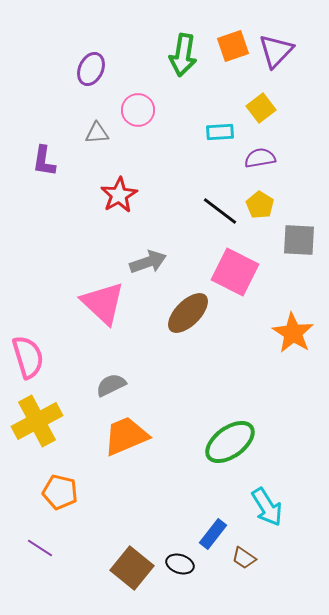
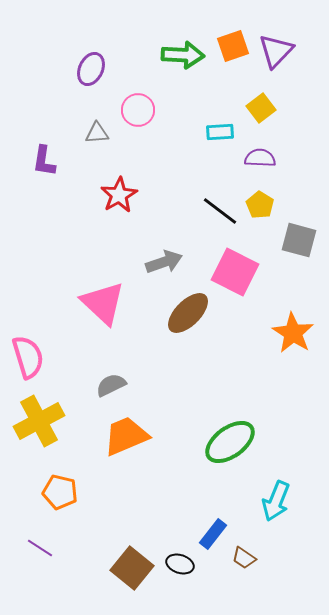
green arrow: rotated 96 degrees counterclockwise
purple semicircle: rotated 12 degrees clockwise
gray square: rotated 12 degrees clockwise
gray arrow: moved 16 px right
yellow cross: moved 2 px right
cyan arrow: moved 9 px right, 6 px up; rotated 54 degrees clockwise
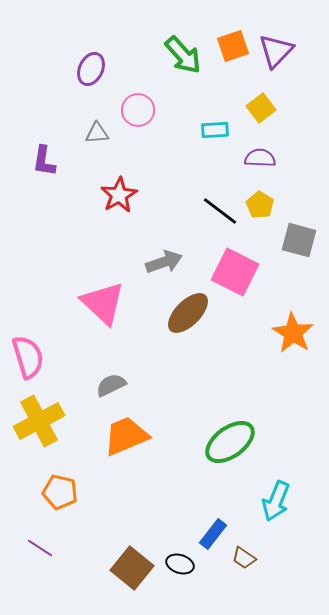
green arrow: rotated 45 degrees clockwise
cyan rectangle: moved 5 px left, 2 px up
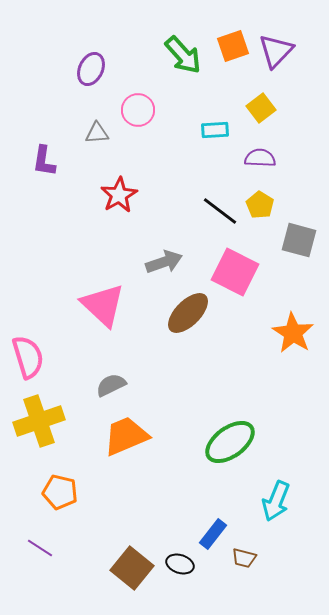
pink triangle: moved 2 px down
yellow cross: rotated 9 degrees clockwise
brown trapezoid: rotated 20 degrees counterclockwise
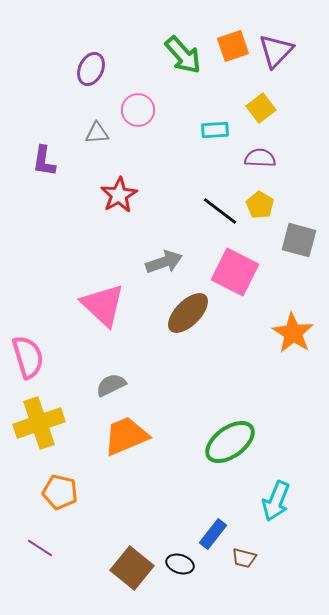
yellow cross: moved 2 px down
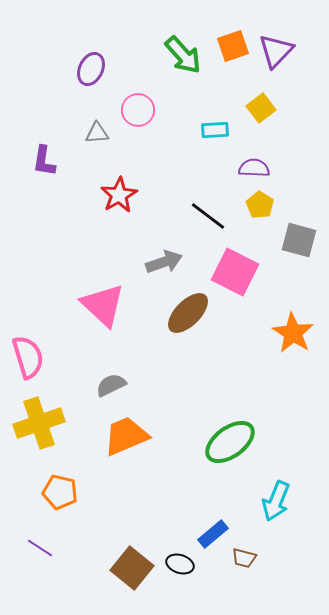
purple semicircle: moved 6 px left, 10 px down
black line: moved 12 px left, 5 px down
blue rectangle: rotated 12 degrees clockwise
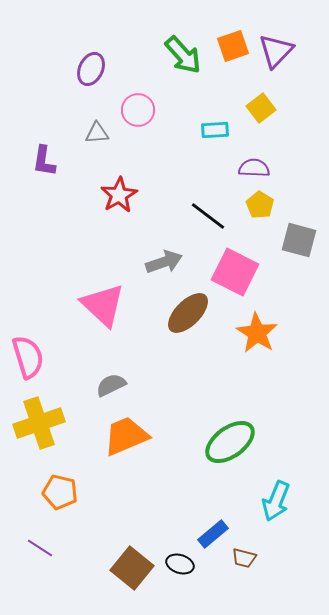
orange star: moved 36 px left
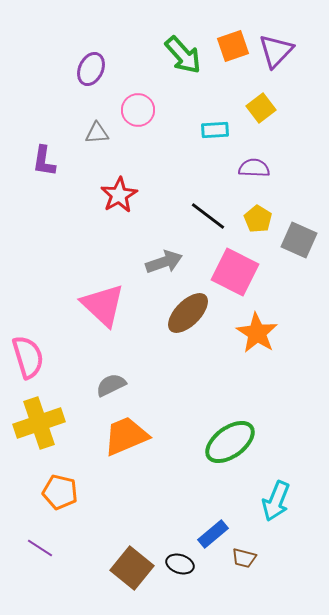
yellow pentagon: moved 2 px left, 14 px down
gray square: rotated 9 degrees clockwise
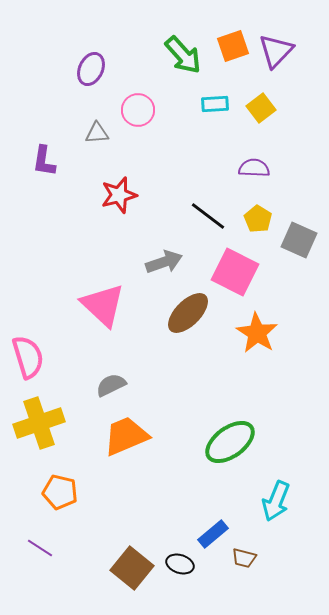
cyan rectangle: moved 26 px up
red star: rotated 15 degrees clockwise
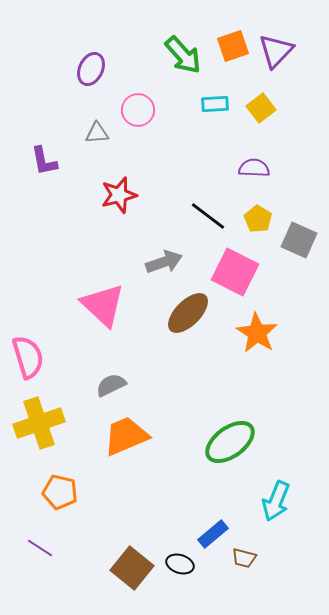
purple L-shape: rotated 20 degrees counterclockwise
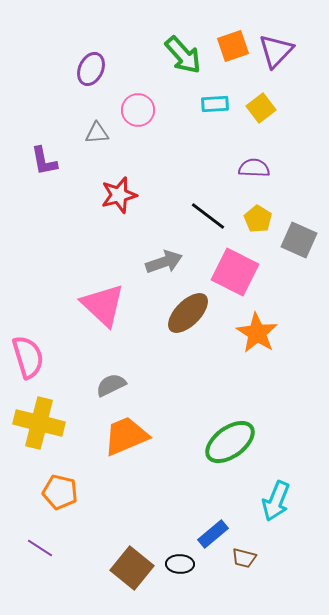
yellow cross: rotated 33 degrees clockwise
black ellipse: rotated 16 degrees counterclockwise
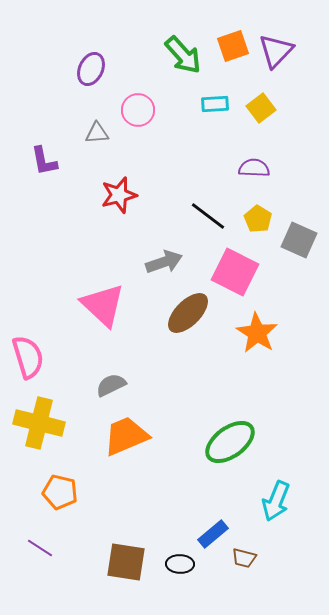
brown square: moved 6 px left, 6 px up; rotated 30 degrees counterclockwise
